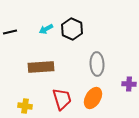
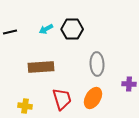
black hexagon: rotated 25 degrees counterclockwise
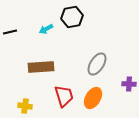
black hexagon: moved 12 px up; rotated 10 degrees counterclockwise
gray ellipse: rotated 35 degrees clockwise
red trapezoid: moved 2 px right, 3 px up
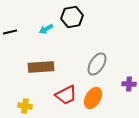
red trapezoid: moved 2 px right, 1 px up; rotated 80 degrees clockwise
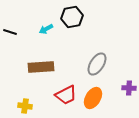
black line: rotated 32 degrees clockwise
purple cross: moved 4 px down
